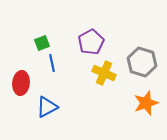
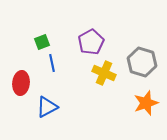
green square: moved 1 px up
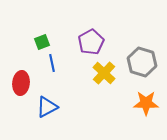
yellow cross: rotated 20 degrees clockwise
orange star: rotated 20 degrees clockwise
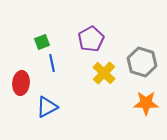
purple pentagon: moved 3 px up
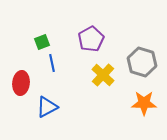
yellow cross: moved 1 px left, 2 px down
orange star: moved 2 px left
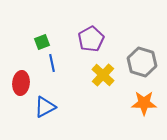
blue triangle: moved 2 px left
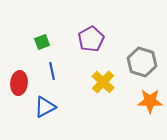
blue line: moved 8 px down
yellow cross: moved 7 px down
red ellipse: moved 2 px left
orange star: moved 6 px right, 2 px up
